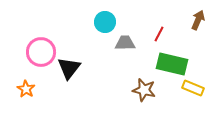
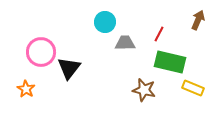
green rectangle: moved 2 px left, 2 px up
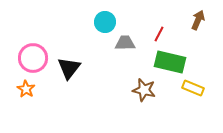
pink circle: moved 8 px left, 6 px down
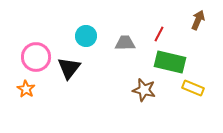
cyan circle: moved 19 px left, 14 px down
pink circle: moved 3 px right, 1 px up
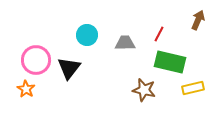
cyan circle: moved 1 px right, 1 px up
pink circle: moved 3 px down
yellow rectangle: rotated 35 degrees counterclockwise
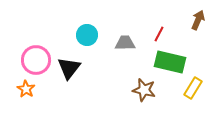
yellow rectangle: rotated 45 degrees counterclockwise
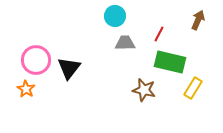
cyan circle: moved 28 px right, 19 px up
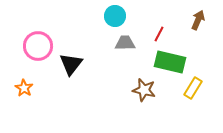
pink circle: moved 2 px right, 14 px up
black triangle: moved 2 px right, 4 px up
orange star: moved 2 px left, 1 px up
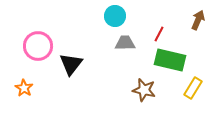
green rectangle: moved 2 px up
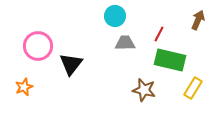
orange star: moved 1 px up; rotated 18 degrees clockwise
